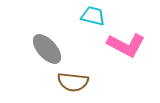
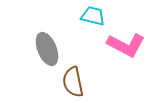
gray ellipse: rotated 20 degrees clockwise
brown semicircle: rotated 72 degrees clockwise
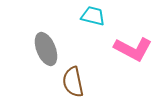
pink L-shape: moved 7 px right, 4 px down
gray ellipse: moved 1 px left
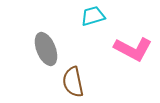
cyan trapezoid: rotated 30 degrees counterclockwise
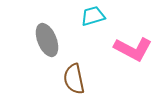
gray ellipse: moved 1 px right, 9 px up
brown semicircle: moved 1 px right, 3 px up
